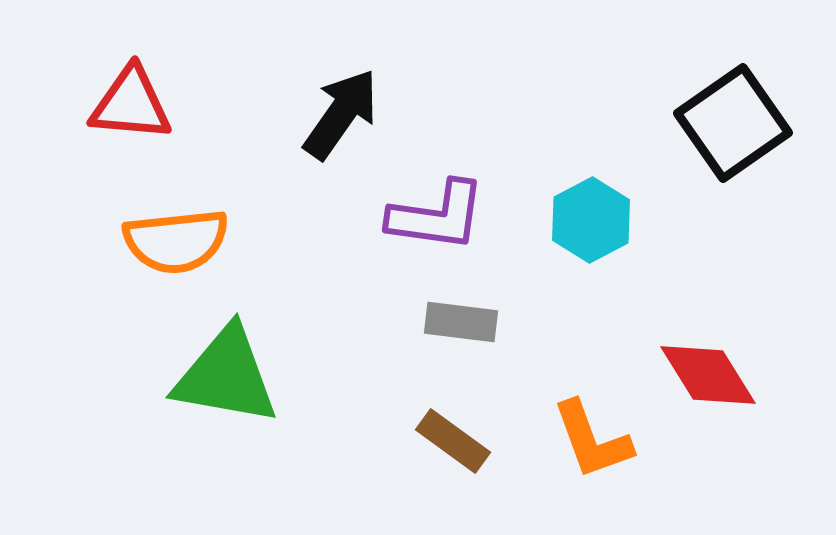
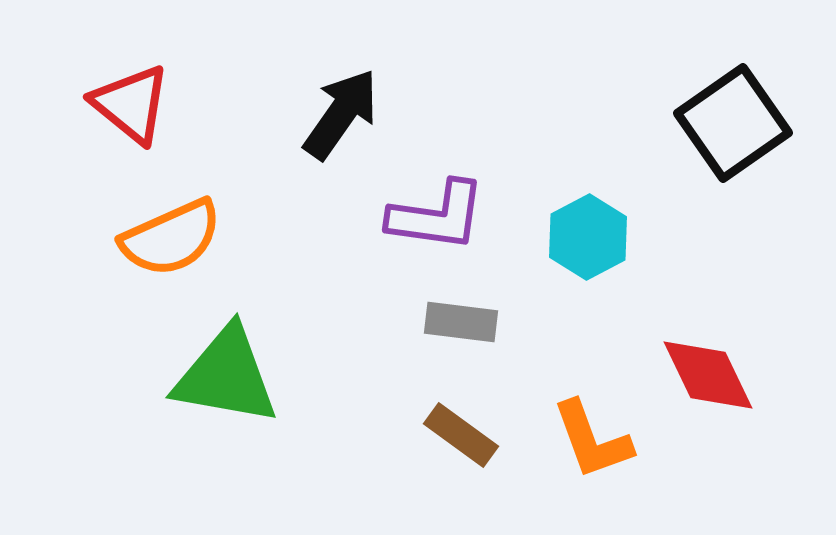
red triangle: rotated 34 degrees clockwise
cyan hexagon: moved 3 px left, 17 px down
orange semicircle: moved 5 px left, 3 px up; rotated 18 degrees counterclockwise
red diamond: rotated 6 degrees clockwise
brown rectangle: moved 8 px right, 6 px up
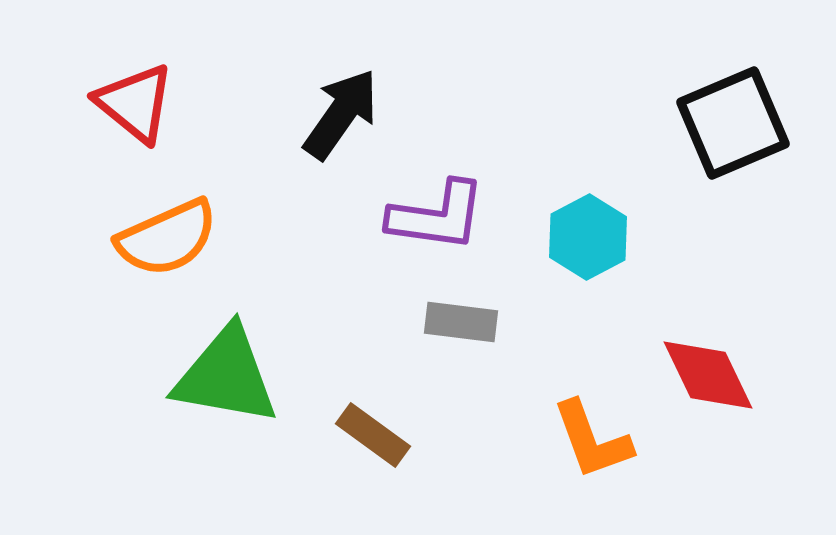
red triangle: moved 4 px right, 1 px up
black square: rotated 12 degrees clockwise
orange semicircle: moved 4 px left
brown rectangle: moved 88 px left
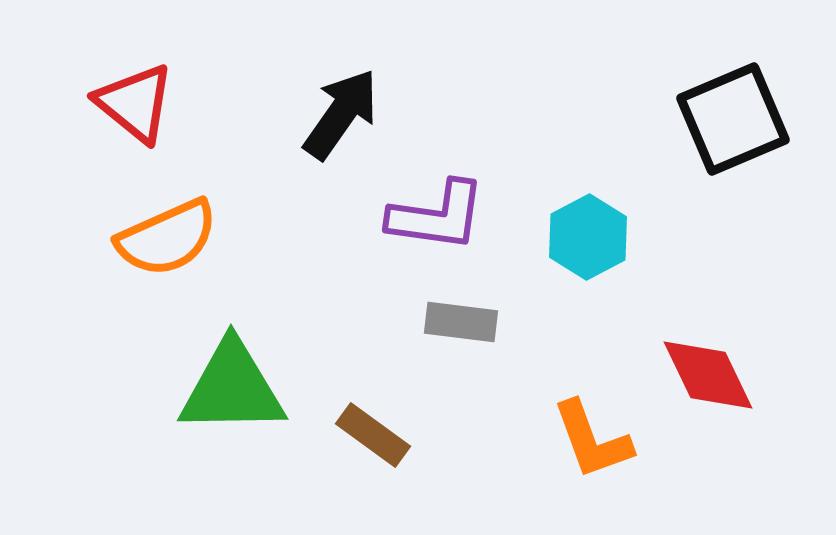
black square: moved 4 px up
green triangle: moved 6 px right, 12 px down; rotated 11 degrees counterclockwise
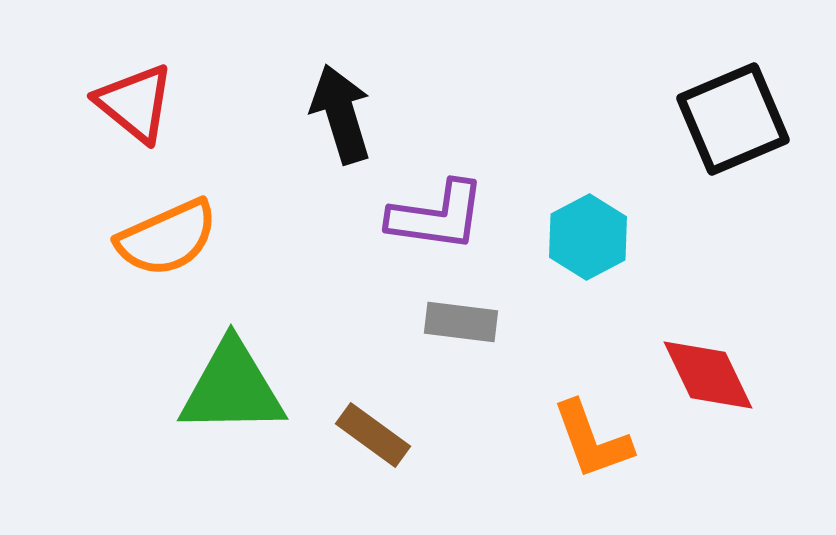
black arrow: rotated 52 degrees counterclockwise
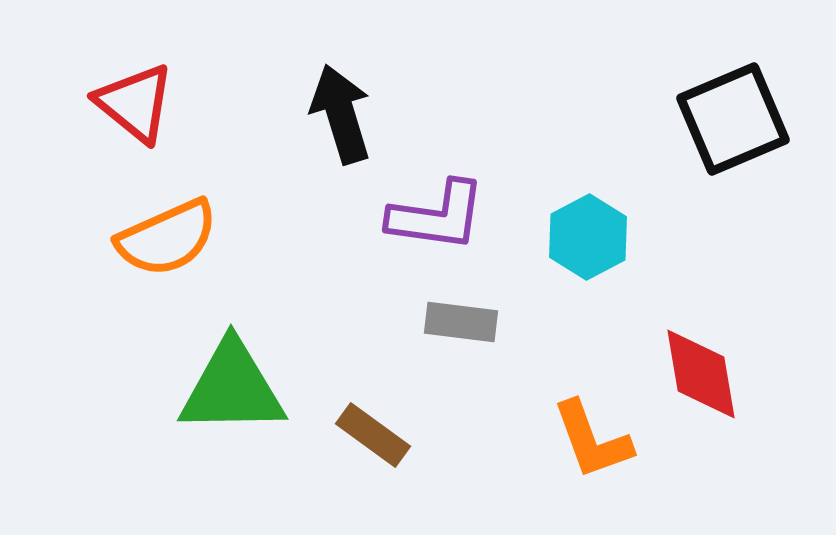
red diamond: moved 7 px left, 1 px up; rotated 16 degrees clockwise
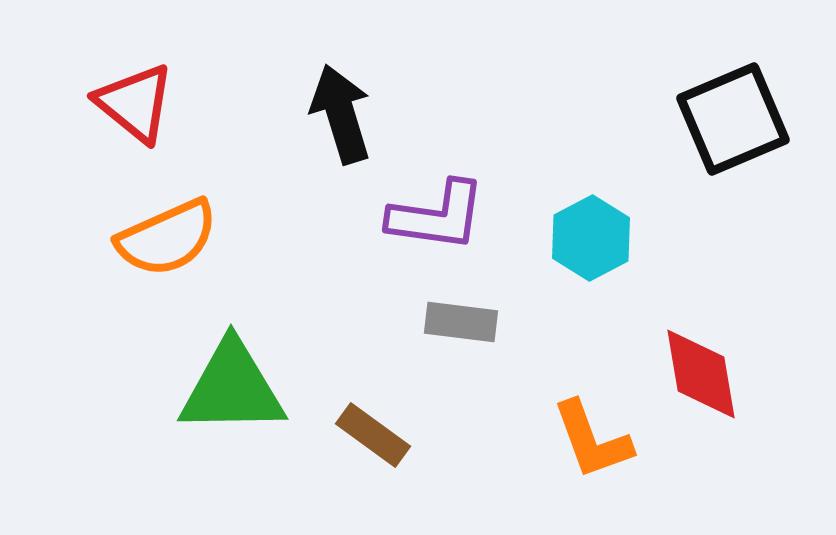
cyan hexagon: moved 3 px right, 1 px down
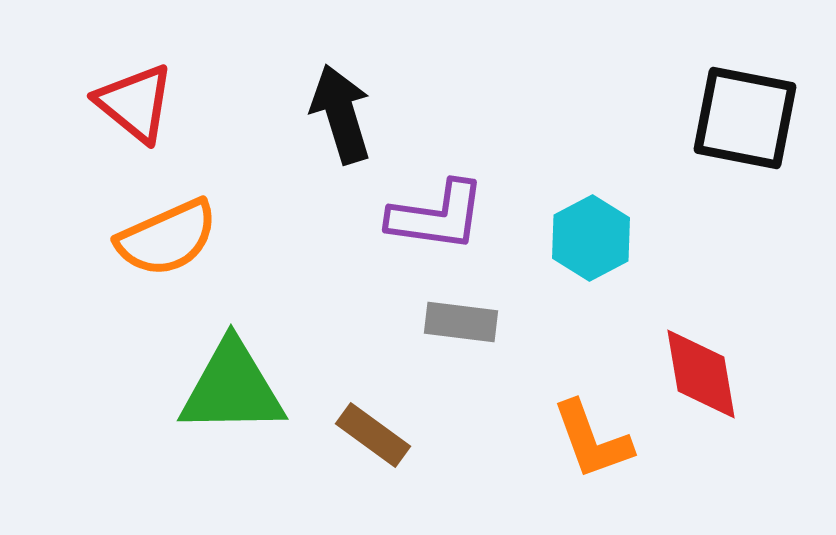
black square: moved 12 px right, 1 px up; rotated 34 degrees clockwise
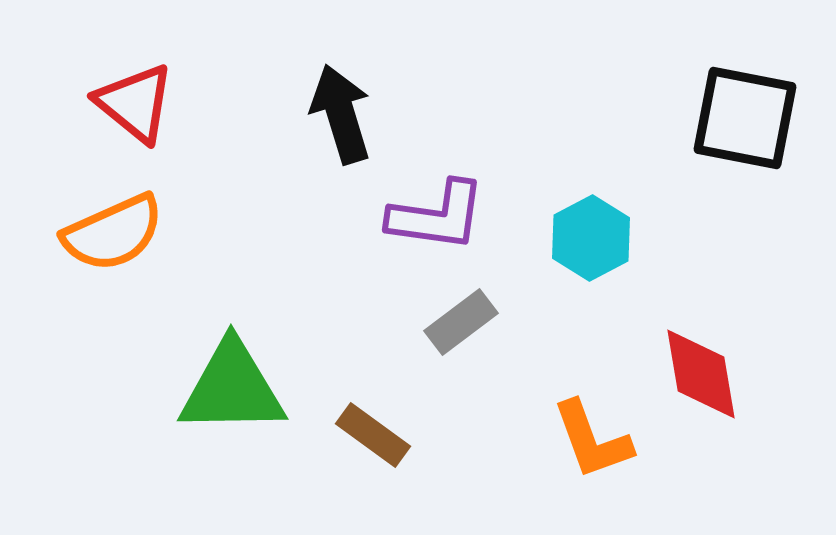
orange semicircle: moved 54 px left, 5 px up
gray rectangle: rotated 44 degrees counterclockwise
